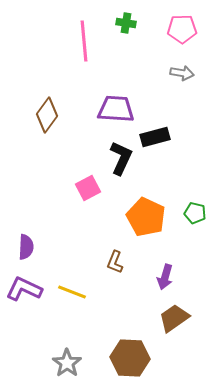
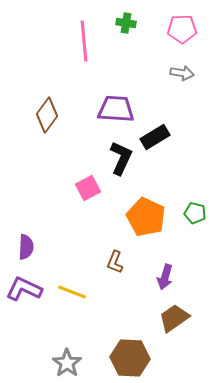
black rectangle: rotated 16 degrees counterclockwise
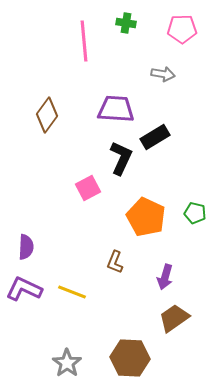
gray arrow: moved 19 px left, 1 px down
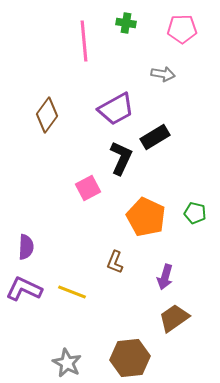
purple trapezoid: rotated 147 degrees clockwise
brown hexagon: rotated 9 degrees counterclockwise
gray star: rotated 8 degrees counterclockwise
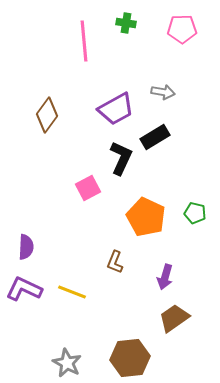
gray arrow: moved 18 px down
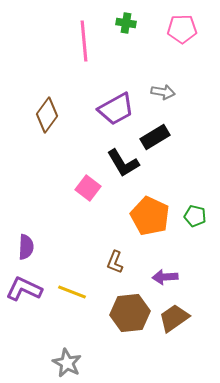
black L-shape: moved 2 px right, 5 px down; rotated 124 degrees clockwise
pink square: rotated 25 degrees counterclockwise
green pentagon: moved 3 px down
orange pentagon: moved 4 px right, 1 px up
purple arrow: rotated 70 degrees clockwise
brown hexagon: moved 45 px up
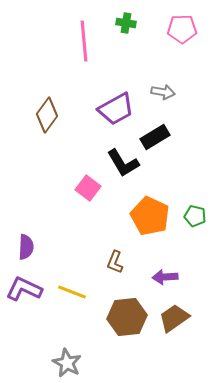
brown hexagon: moved 3 px left, 4 px down
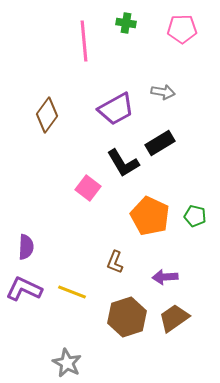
black rectangle: moved 5 px right, 6 px down
brown hexagon: rotated 12 degrees counterclockwise
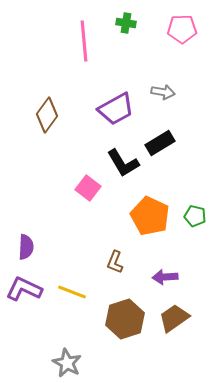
brown hexagon: moved 2 px left, 2 px down
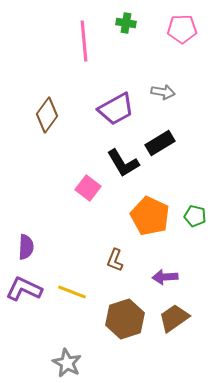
brown L-shape: moved 2 px up
